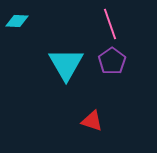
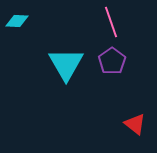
pink line: moved 1 px right, 2 px up
red triangle: moved 43 px right, 3 px down; rotated 20 degrees clockwise
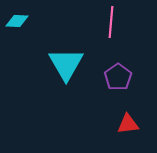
pink line: rotated 24 degrees clockwise
purple pentagon: moved 6 px right, 16 px down
red triangle: moved 7 px left; rotated 45 degrees counterclockwise
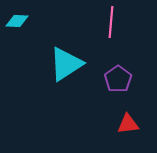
cyan triangle: rotated 27 degrees clockwise
purple pentagon: moved 2 px down
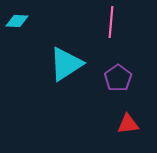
purple pentagon: moved 1 px up
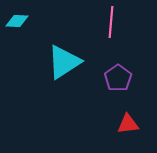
cyan triangle: moved 2 px left, 2 px up
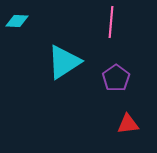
purple pentagon: moved 2 px left
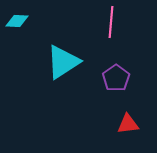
cyan triangle: moved 1 px left
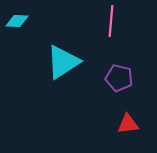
pink line: moved 1 px up
purple pentagon: moved 3 px right; rotated 24 degrees counterclockwise
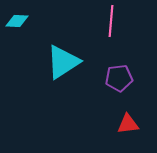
purple pentagon: rotated 20 degrees counterclockwise
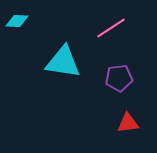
pink line: moved 7 px down; rotated 52 degrees clockwise
cyan triangle: rotated 42 degrees clockwise
red triangle: moved 1 px up
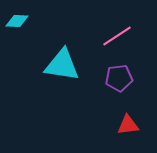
pink line: moved 6 px right, 8 px down
cyan triangle: moved 1 px left, 3 px down
red triangle: moved 2 px down
